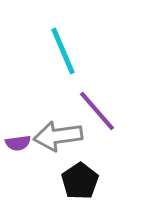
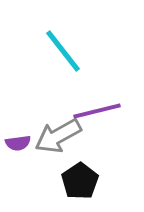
cyan line: rotated 15 degrees counterclockwise
purple line: rotated 63 degrees counterclockwise
gray arrow: rotated 21 degrees counterclockwise
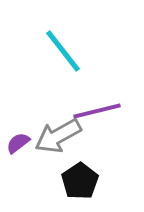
purple semicircle: rotated 150 degrees clockwise
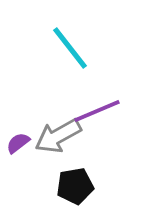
cyan line: moved 7 px right, 3 px up
purple line: rotated 9 degrees counterclockwise
black pentagon: moved 5 px left, 5 px down; rotated 24 degrees clockwise
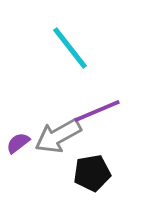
black pentagon: moved 17 px right, 13 px up
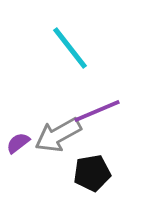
gray arrow: moved 1 px up
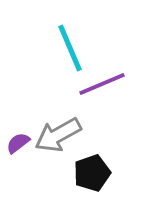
cyan line: rotated 15 degrees clockwise
purple line: moved 5 px right, 27 px up
black pentagon: rotated 9 degrees counterclockwise
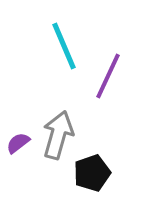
cyan line: moved 6 px left, 2 px up
purple line: moved 6 px right, 8 px up; rotated 42 degrees counterclockwise
gray arrow: rotated 135 degrees clockwise
